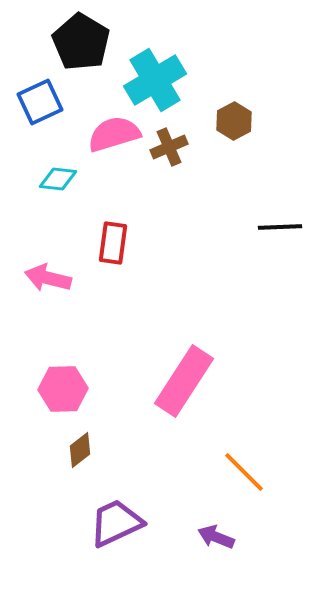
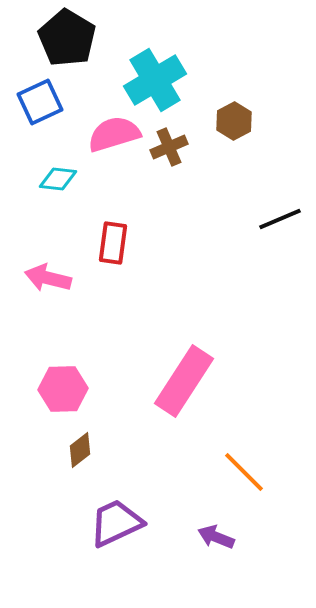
black pentagon: moved 14 px left, 4 px up
black line: moved 8 px up; rotated 21 degrees counterclockwise
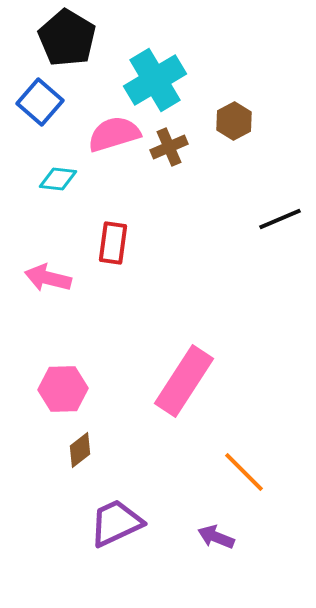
blue square: rotated 24 degrees counterclockwise
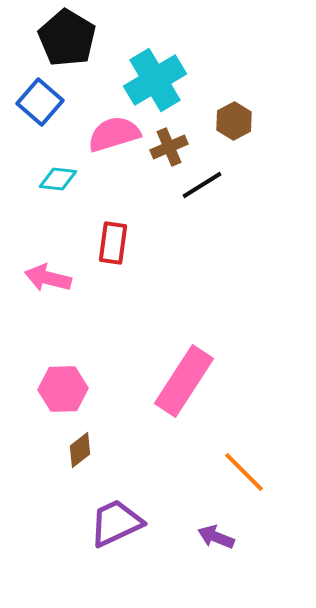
black line: moved 78 px left, 34 px up; rotated 9 degrees counterclockwise
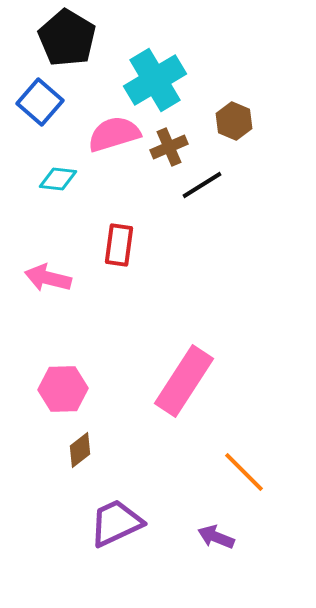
brown hexagon: rotated 9 degrees counterclockwise
red rectangle: moved 6 px right, 2 px down
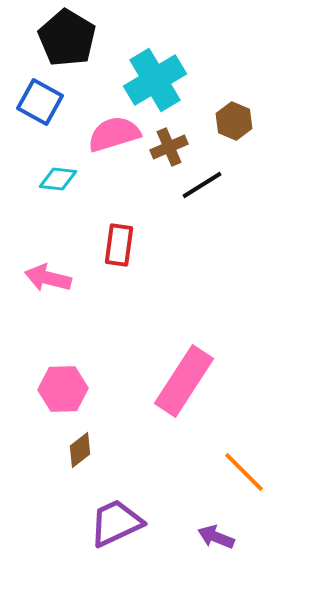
blue square: rotated 12 degrees counterclockwise
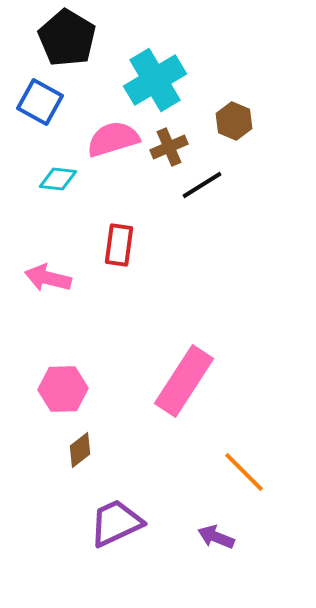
pink semicircle: moved 1 px left, 5 px down
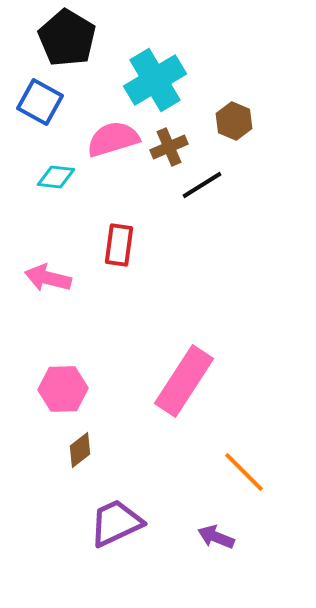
cyan diamond: moved 2 px left, 2 px up
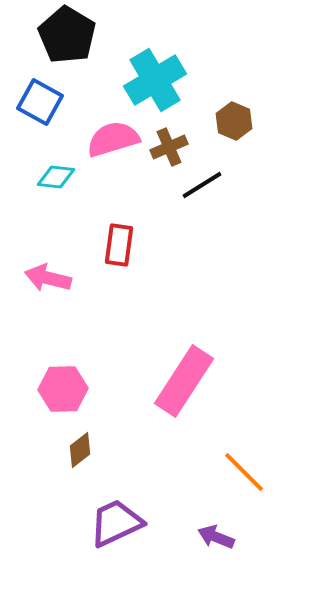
black pentagon: moved 3 px up
